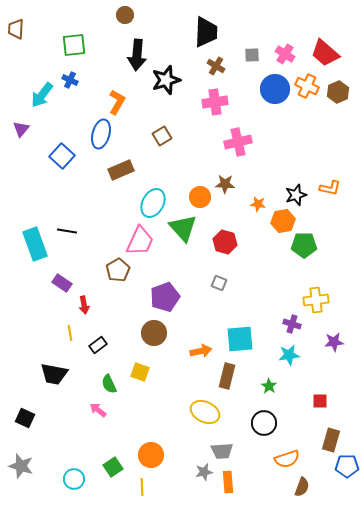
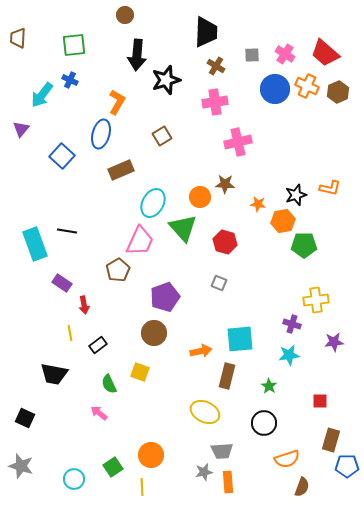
brown trapezoid at (16, 29): moved 2 px right, 9 px down
pink arrow at (98, 410): moved 1 px right, 3 px down
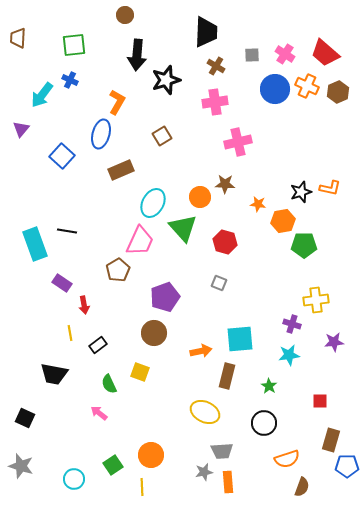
black star at (296, 195): moved 5 px right, 3 px up
green square at (113, 467): moved 2 px up
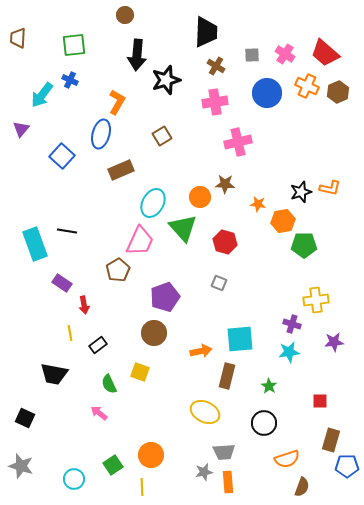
blue circle at (275, 89): moved 8 px left, 4 px down
cyan star at (289, 355): moved 3 px up
gray trapezoid at (222, 451): moved 2 px right, 1 px down
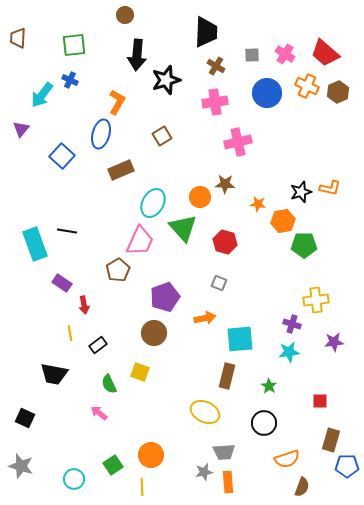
orange arrow at (201, 351): moved 4 px right, 33 px up
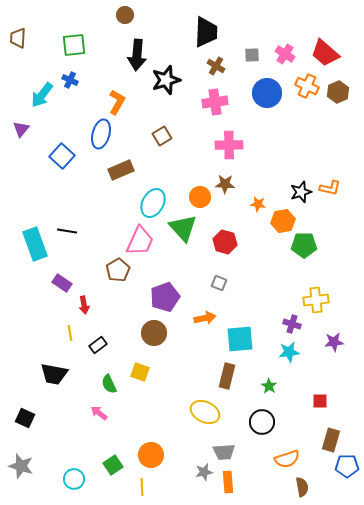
pink cross at (238, 142): moved 9 px left, 3 px down; rotated 12 degrees clockwise
black circle at (264, 423): moved 2 px left, 1 px up
brown semicircle at (302, 487): rotated 30 degrees counterclockwise
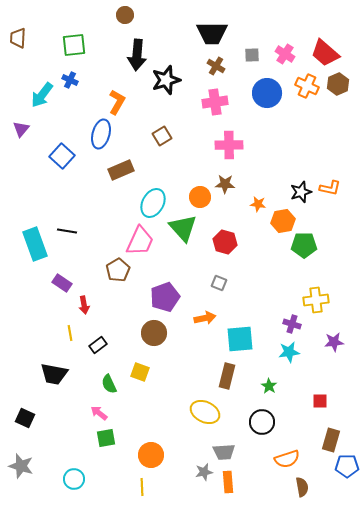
black trapezoid at (206, 32): moved 6 px right, 1 px down; rotated 88 degrees clockwise
brown hexagon at (338, 92): moved 8 px up
green square at (113, 465): moved 7 px left, 27 px up; rotated 24 degrees clockwise
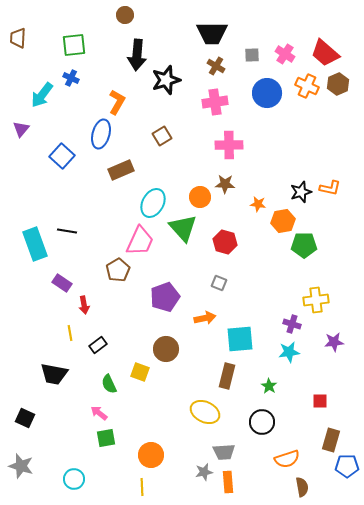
blue cross at (70, 80): moved 1 px right, 2 px up
brown circle at (154, 333): moved 12 px right, 16 px down
